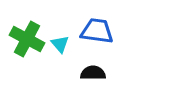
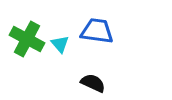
black semicircle: moved 10 px down; rotated 25 degrees clockwise
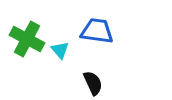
cyan triangle: moved 6 px down
black semicircle: rotated 40 degrees clockwise
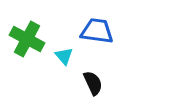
cyan triangle: moved 4 px right, 6 px down
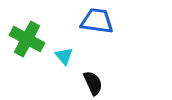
blue trapezoid: moved 10 px up
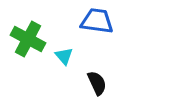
green cross: moved 1 px right
black semicircle: moved 4 px right
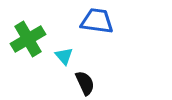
green cross: rotated 32 degrees clockwise
black semicircle: moved 12 px left
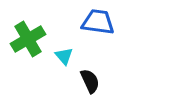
blue trapezoid: moved 1 px right, 1 px down
black semicircle: moved 5 px right, 2 px up
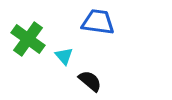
green cross: rotated 24 degrees counterclockwise
black semicircle: rotated 25 degrees counterclockwise
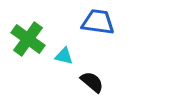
cyan triangle: rotated 36 degrees counterclockwise
black semicircle: moved 2 px right, 1 px down
